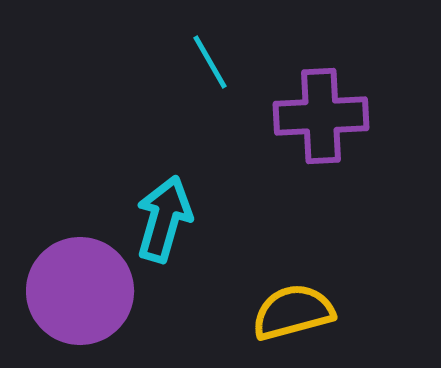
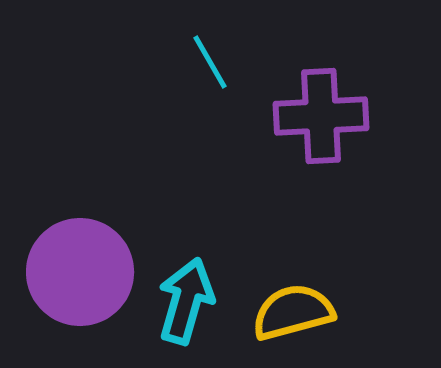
cyan arrow: moved 22 px right, 82 px down
purple circle: moved 19 px up
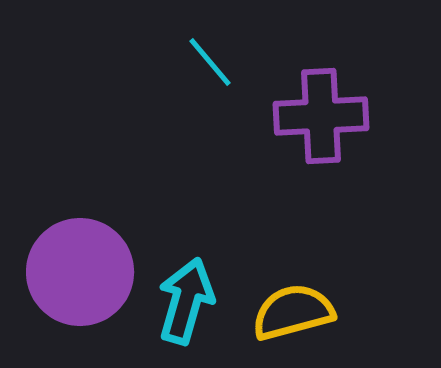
cyan line: rotated 10 degrees counterclockwise
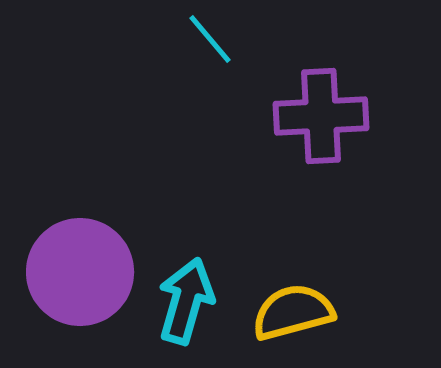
cyan line: moved 23 px up
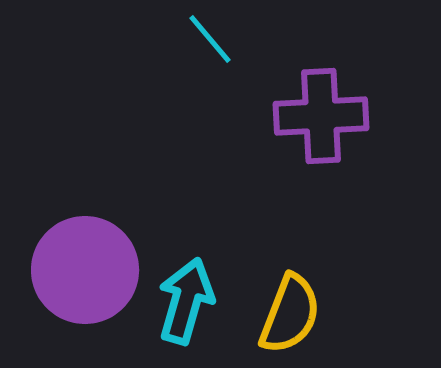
purple circle: moved 5 px right, 2 px up
yellow semicircle: moved 3 px left, 2 px down; rotated 126 degrees clockwise
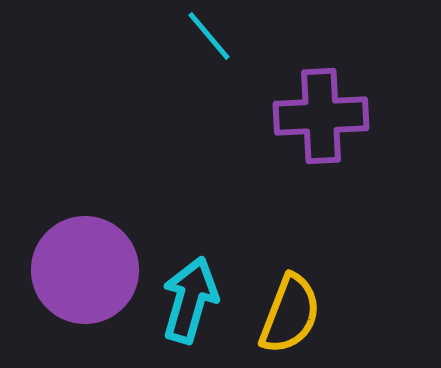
cyan line: moved 1 px left, 3 px up
cyan arrow: moved 4 px right, 1 px up
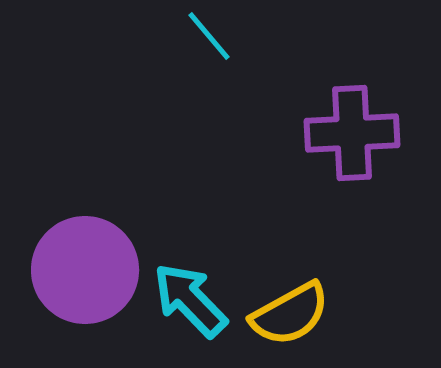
purple cross: moved 31 px right, 17 px down
cyan arrow: rotated 60 degrees counterclockwise
yellow semicircle: rotated 40 degrees clockwise
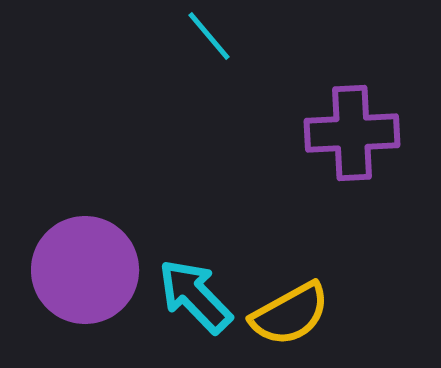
cyan arrow: moved 5 px right, 4 px up
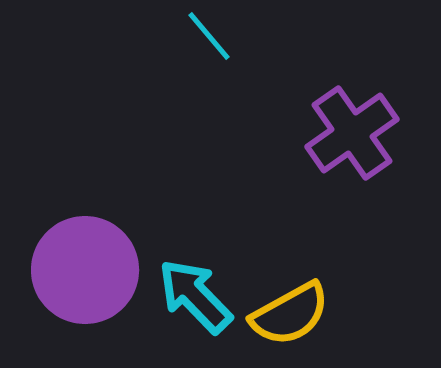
purple cross: rotated 32 degrees counterclockwise
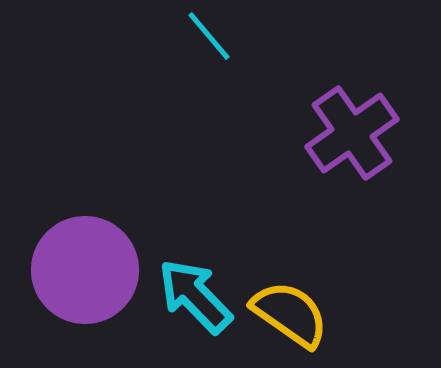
yellow semicircle: rotated 116 degrees counterclockwise
